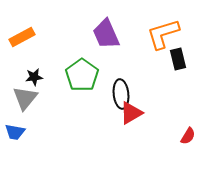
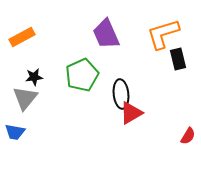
green pentagon: rotated 12 degrees clockwise
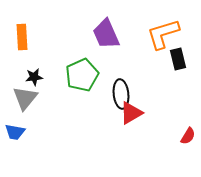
orange rectangle: rotated 65 degrees counterclockwise
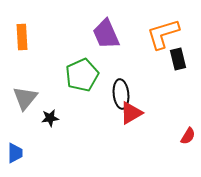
black star: moved 16 px right, 41 px down
blue trapezoid: moved 21 px down; rotated 100 degrees counterclockwise
